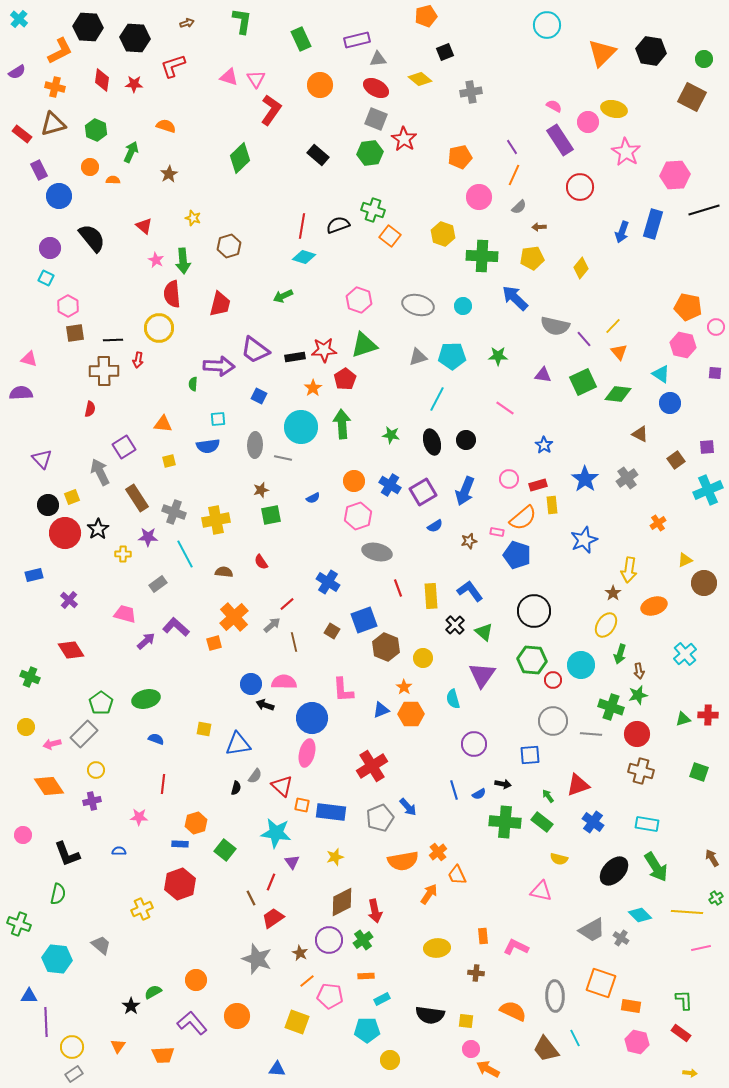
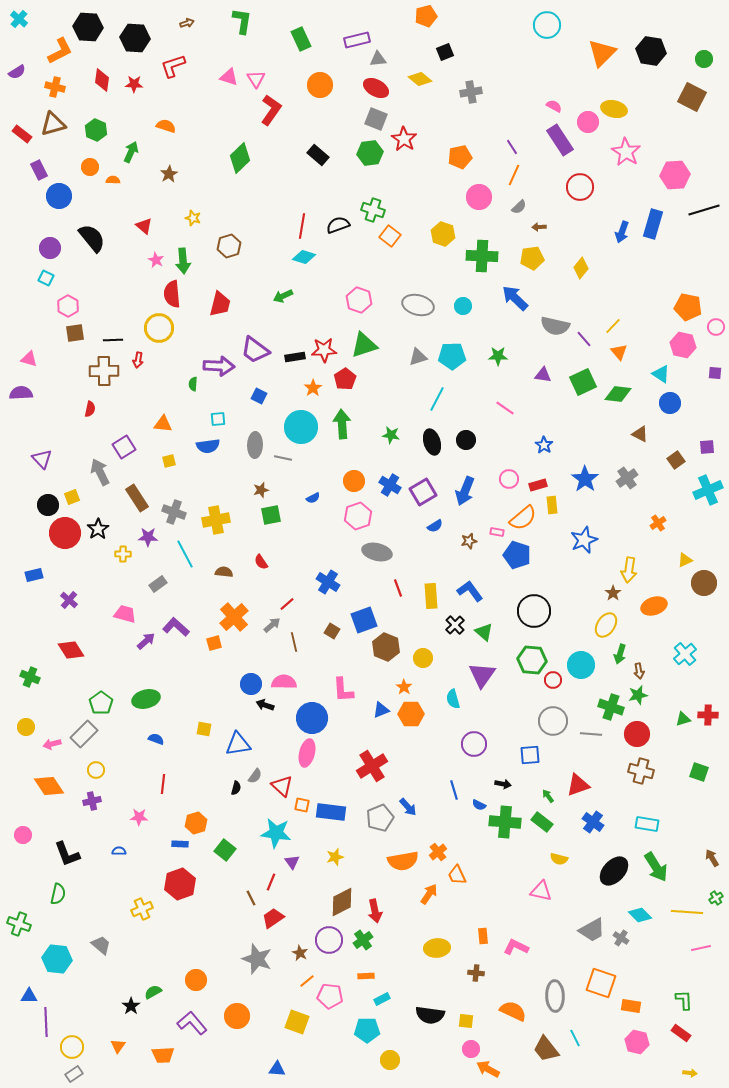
blue semicircle at (479, 794): moved 11 px down; rotated 56 degrees clockwise
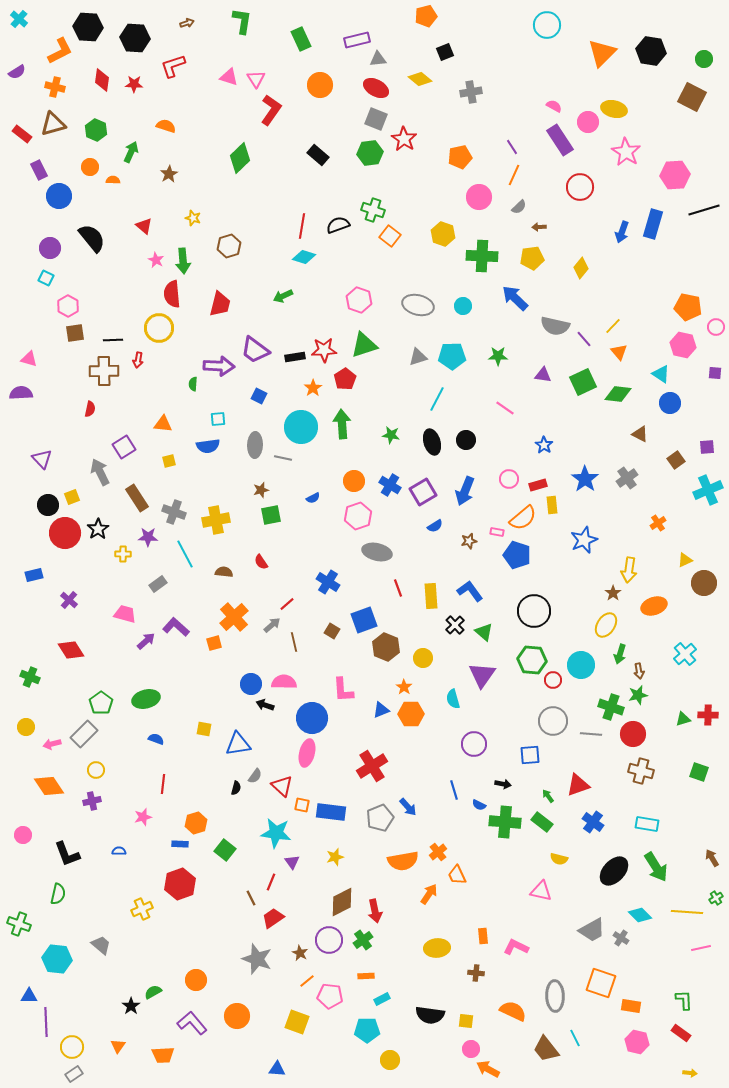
red circle at (637, 734): moved 4 px left
pink star at (139, 817): moved 4 px right; rotated 18 degrees counterclockwise
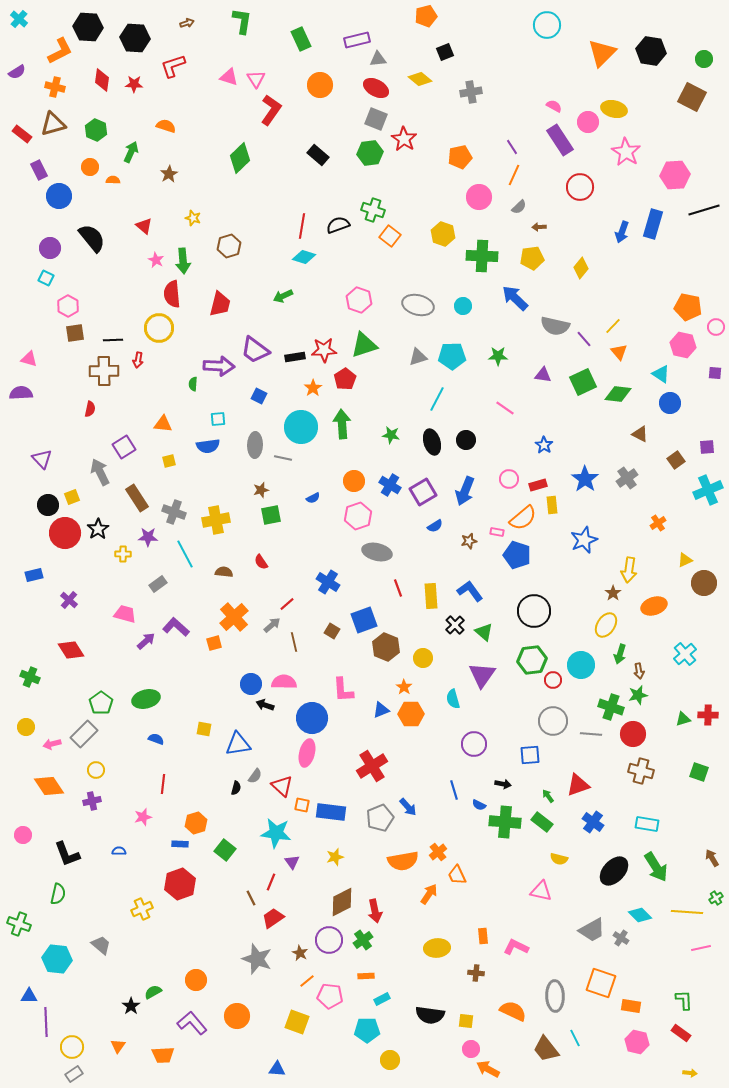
green hexagon at (532, 660): rotated 12 degrees counterclockwise
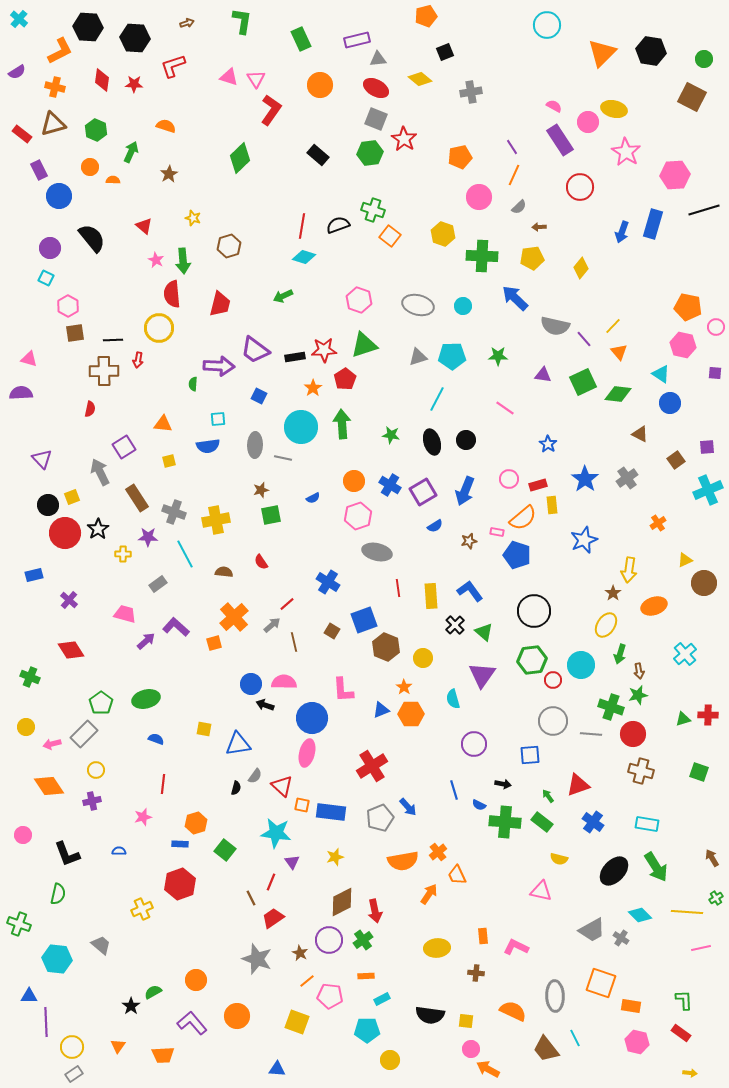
blue star at (544, 445): moved 4 px right, 1 px up
red line at (398, 588): rotated 12 degrees clockwise
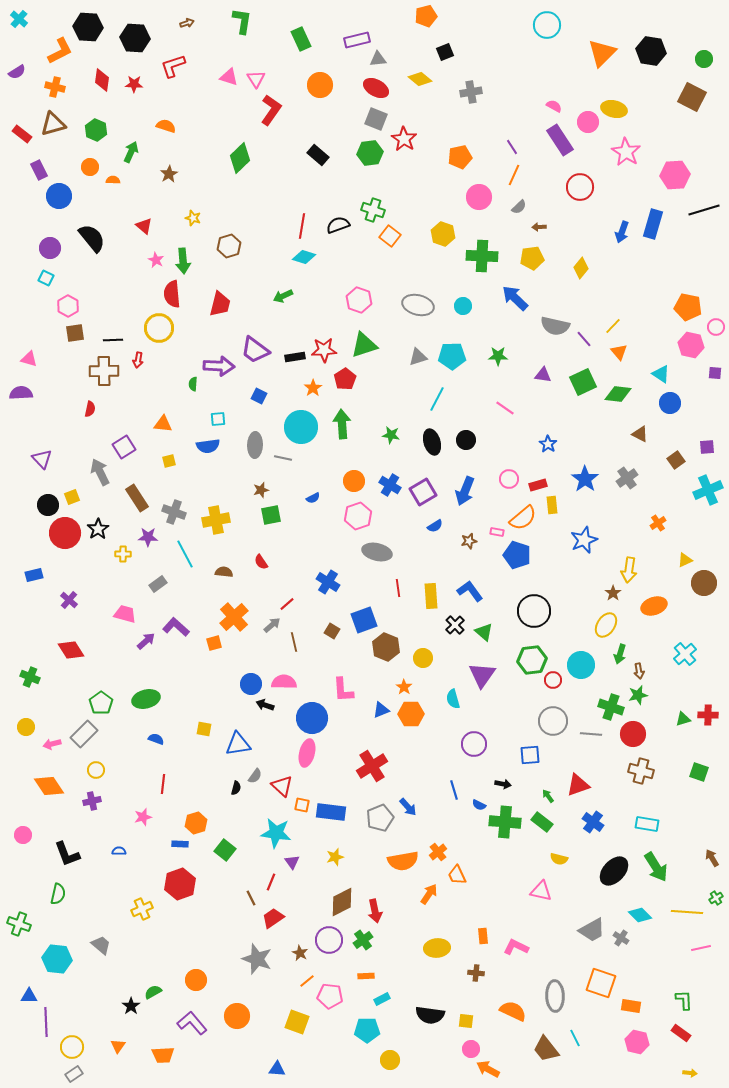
pink hexagon at (683, 345): moved 8 px right
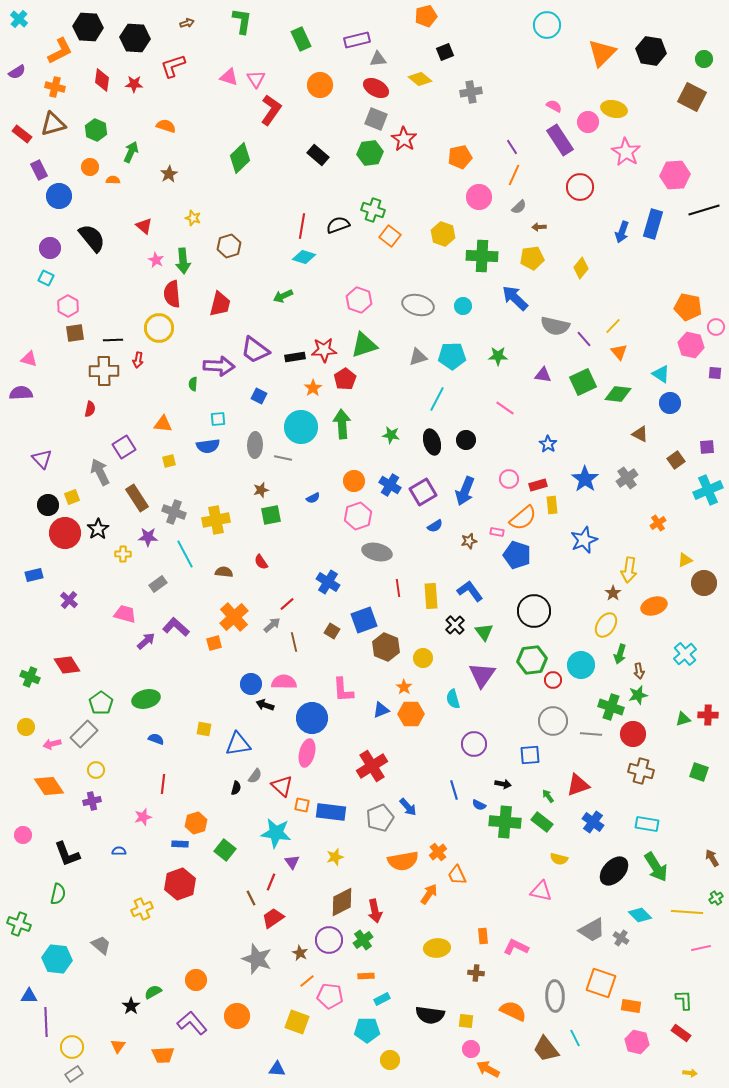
green triangle at (484, 632): rotated 12 degrees clockwise
red diamond at (71, 650): moved 4 px left, 15 px down
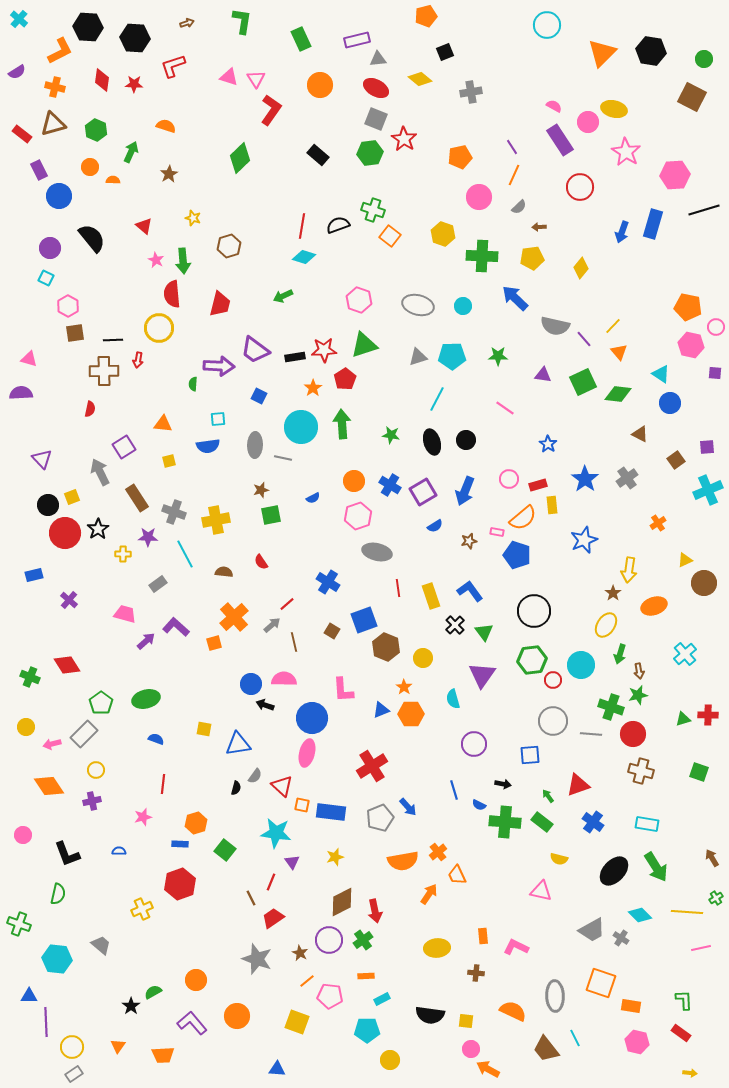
yellow rectangle at (431, 596): rotated 15 degrees counterclockwise
pink semicircle at (284, 682): moved 3 px up
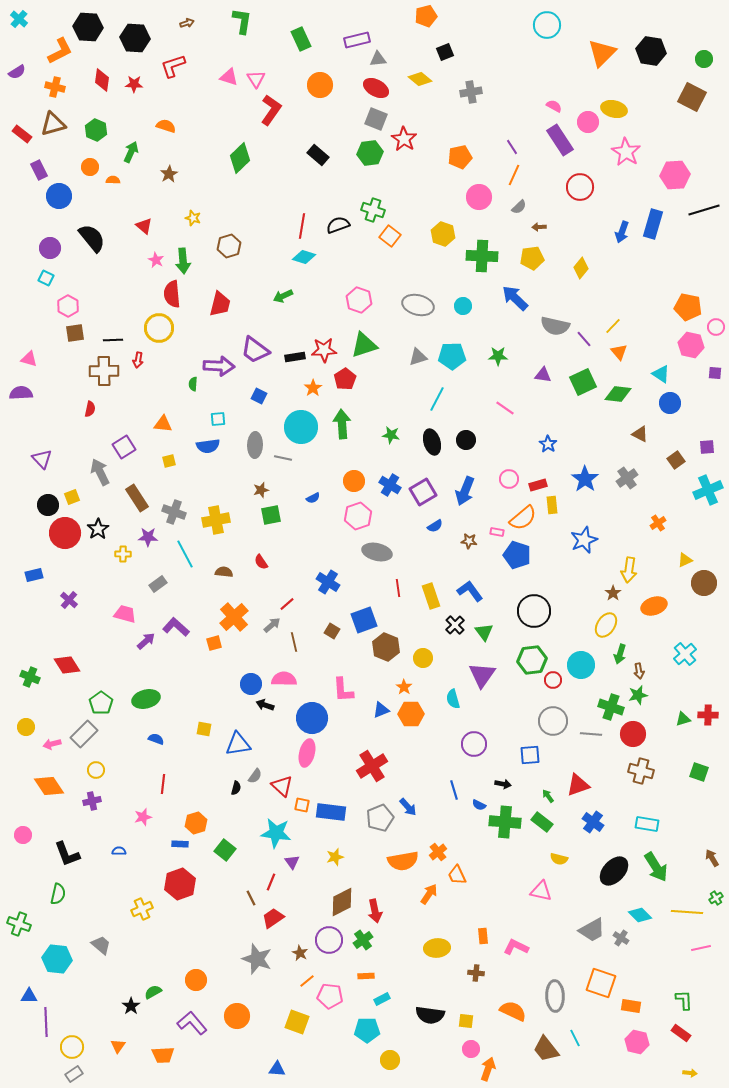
brown star at (469, 541): rotated 21 degrees clockwise
orange arrow at (488, 1069): rotated 80 degrees clockwise
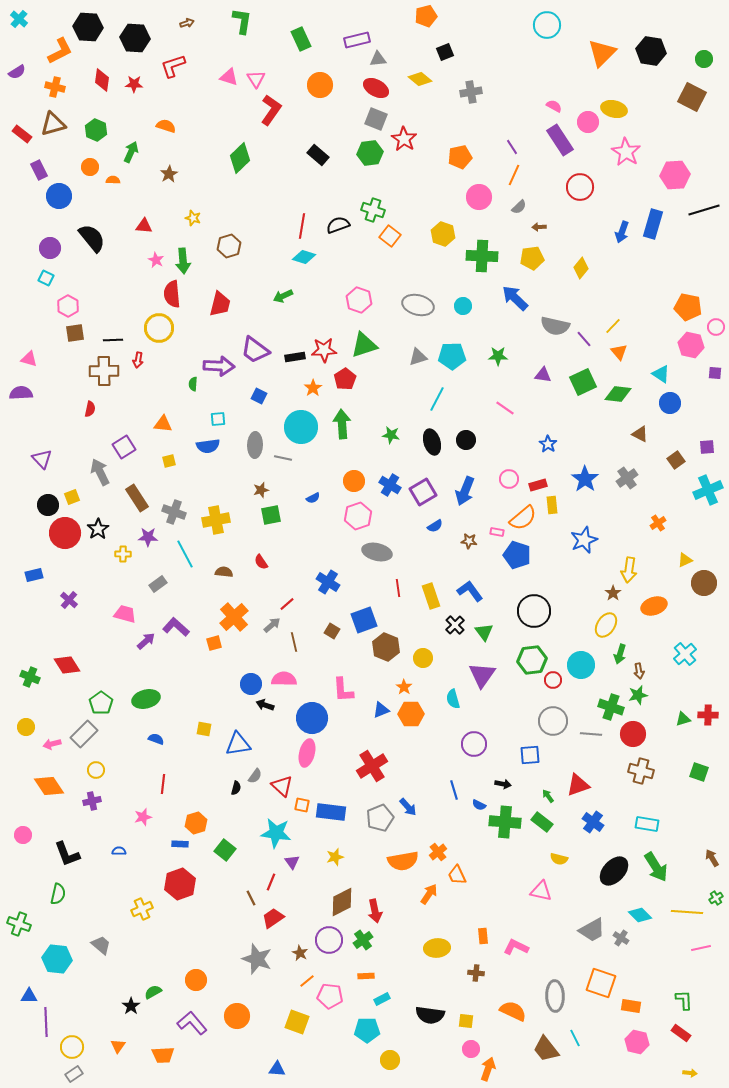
red triangle at (144, 226): rotated 36 degrees counterclockwise
